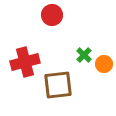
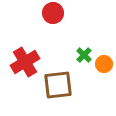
red circle: moved 1 px right, 2 px up
red cross: rotated 16 degrees counterclockwise
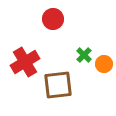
red circle: moved 6 px down
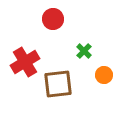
green cross: moved 4 px up
orange circle: moved 11 px down
brown square: moved 1 px up
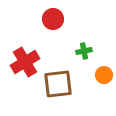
green cross: rotated 35 degrees clockwise
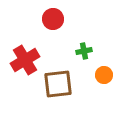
red cross: moved 2 px up
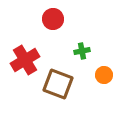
green cross: moved 2 px left
brown square: rotated 28 degrees clockwise
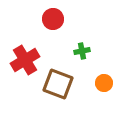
orange circle: moved 8 px down
